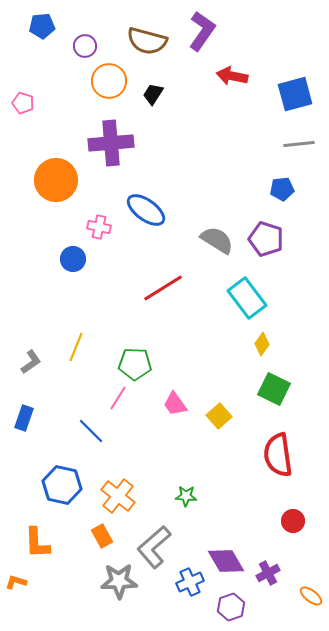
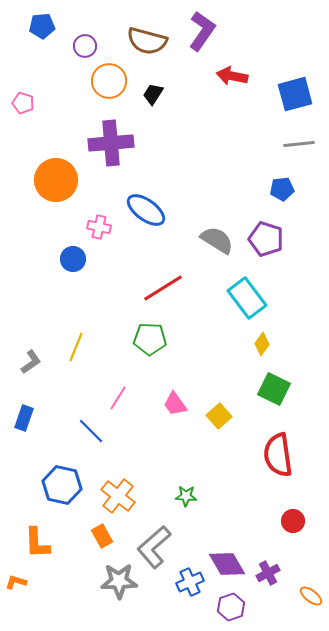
green pentagon at (135, 364): moved 15 px right, 25 px up
purple diamond at (226, 561): moved 1 px right, 3 px down
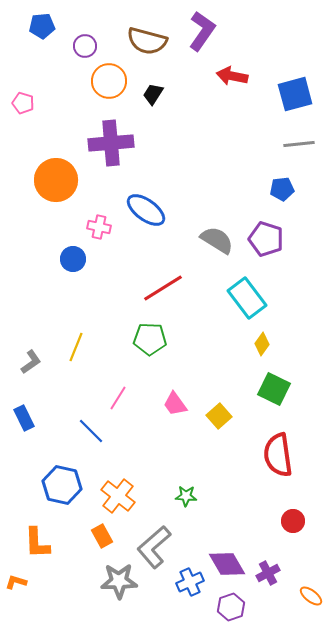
blue rectangle at (24, 418): rotated 45 degrees counterclockwise
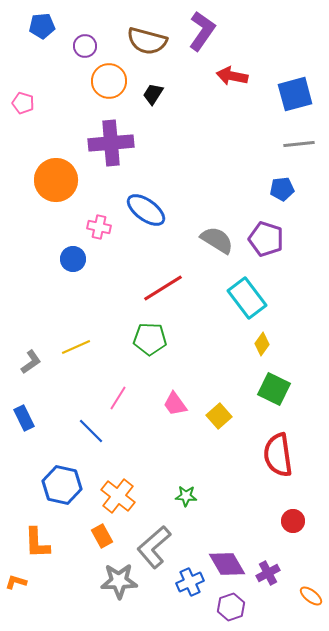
yellow line at (76, 347): rotated 44 degrees clockwise
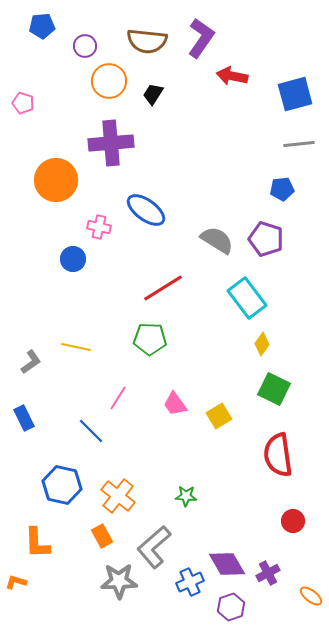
purple L-shape at (202, 31): moved 1 px left, 7 px down
brown semicircle at (147, 41): rotated 9 degrees counterclockwise
yellow line at (76, 347): rotated 36 degrees clockwise
yellow square at (219, 416): rotated 10 degrees clockwise
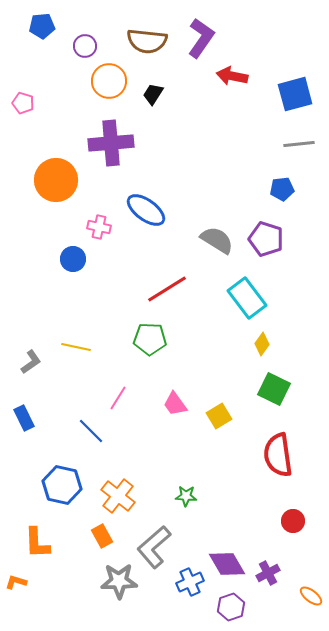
red line at (163, 288): moved 4 px right, 1 px down
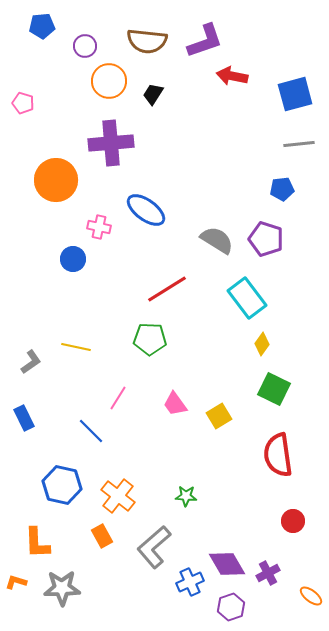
purple L-shape at (201, 38): moved 4 px right, 3 px down; rotated 36 degrees clockwise
gray star at (119, 581): moved 57 px left, 7 px down
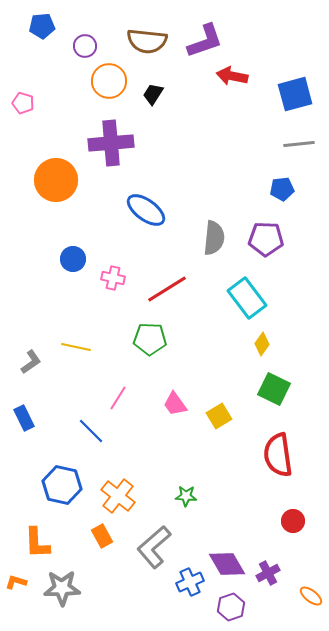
pink cross at (99, 227): moved 14 px right, 51 px down
purple pentagon at (266, 239): rotated 16 degrees counterclockwise
gray semicircle at (217, 240): moved 3 px left, 2 px up; rotated 64 degrees clockwise
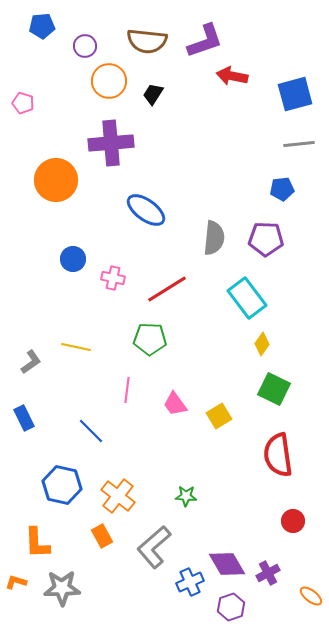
pink line at (118, 398): moved 9 px right, 8 px up; rotated 25 degrees counterclockwise
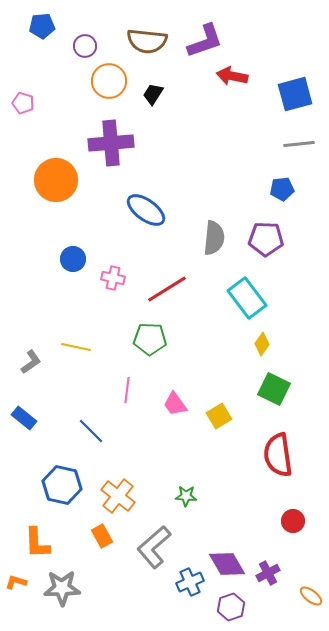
blue rectangle at (24, 418): rotated 25 degrees counterclockwise
